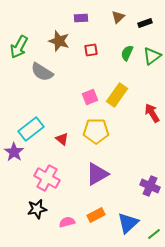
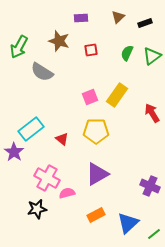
pink semicircle: moved 29 px up
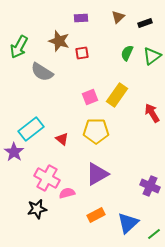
red square: moved 9 px left, 3 px down
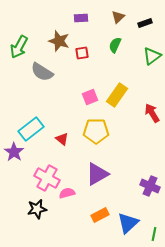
green semicircle: moved 12 px left, 8 px up
orange rectangle: moved 4 px right
green line: rotated 40 degrees counterclockwise
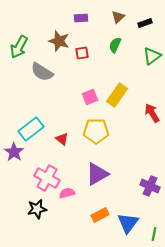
blue triangle: rotated 10 degrees counterclockwise
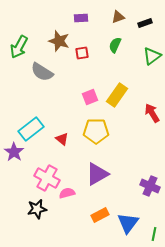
brown triangle: rotated 24 degrees clockwise
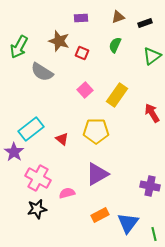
red square: rotated 32 degrees clockwise
pink square: moved 5 px left, 7 px up; rotated 21 degrees counterclockwise
pink cross: moved 9 px left
purple cross: rotated 12 degrees counterclockwise
green line: rotated 24 degrees counterclockwise
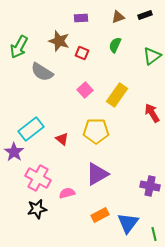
black rectangle: moved 8 px up
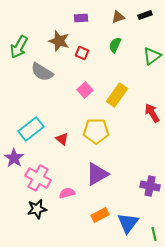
purple star: moved 6 px down
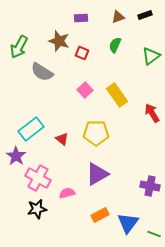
green triangle: moved 1 px left
yellow rectangle: rotated 70 degrees counterclockwise
yellow pentagon: moved 2 px down
purple star: moved 2 px right, 2 px up
green line: rotated 56 degrees counterclockwise
